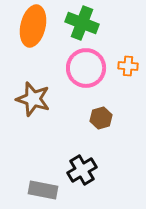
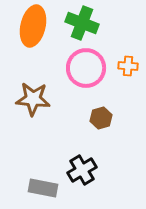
brown star: rotated 12 degrees counterclockwise
gray rectangle: moved 2 px up
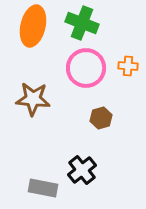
black cross: rotated 8 degrees counterclockwise
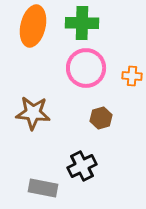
green cross: rotated 20 degrees counterclockwise
orange cross: moved 4 px right, 10 px down
brown star: moved 14 px down
black cross: moved 4 px up; rotated 12 degrees clockwise
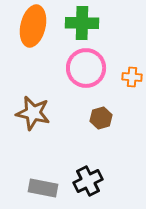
orange cross: moved 1 px down
brown star: rotated 8 degrees clockwise
black cross: moved 6 px right, 15 px down
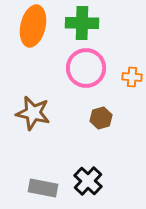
black cross: rotated 20 degrees counterclockwise
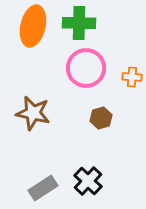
green cross: moved 3 px left
gray rectangle: rotated 44 degrees counterclockwise
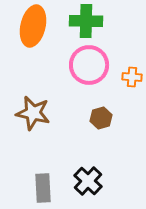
green cross: moved 7 px right, 2 px up
pink circle: moved 3 px right, 3 px up
gray rectangle: rotated 60 degrees counterclockwise
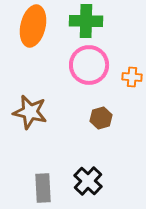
brown star: moved 3 px left, 1 px up
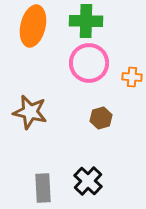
pink circle: moved 2 px up
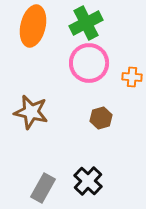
green cross: moved 2 px down; rotated 28 degrees counterclockwise
brown star: moved 1 px right
gray rectangle: rotated 32 degrees clockwise
